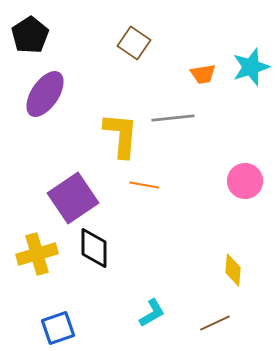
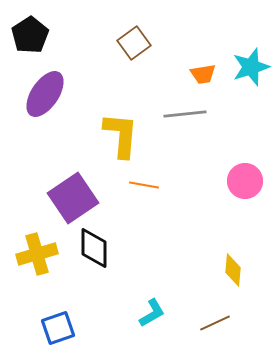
brown square: rotated 20 degrees clockwise
gray line: moved 12 px right, 4 px up
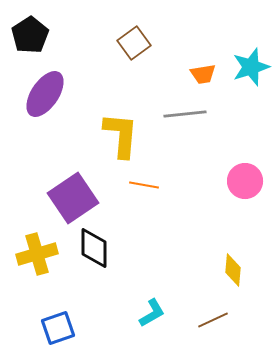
brown line: moved 2 px left, 3 px up
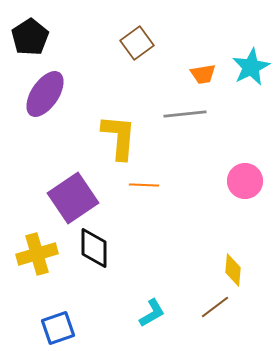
black pentagon: moved 2 px down
brown square: moved 3 px right
cyan star: rotated 9 degrees counterclockwise
yellow L-shape: moved 2 px left, 2 px down
orange line: rotated 8 degrees counterclockwise
brown line: moved 2 px right, 13 px up; rotated 12 degrees counterclockwise
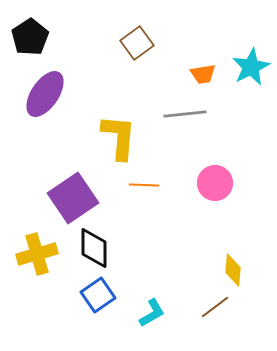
pink circle: moved 30 px left, 2 px down
blue square: moved 40 px right, 33 px up; rotated 16 degrees counterclockwise
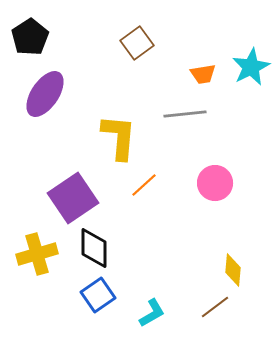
orange line: rotated 44 degrees counterclockwise
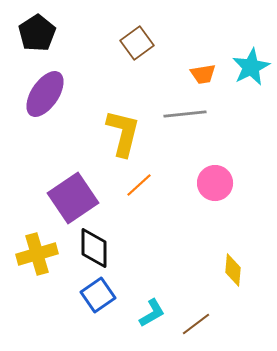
black pentagon: moved 7 px right, 4 px up
yellow L-shape: moved 4 px right, 4 px up; rotated 9 degrees clockwise
orange line: moved 5 px left
brown line: moved 19 px left, 17 px down
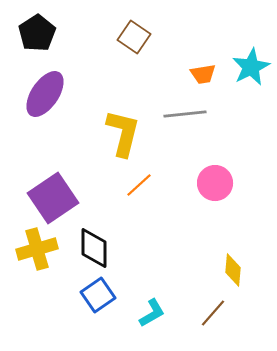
brown square: moved 3 px left, 6 px up; rotated 20 degrees counterclockwise
purple square: moved 20 px left
yellow cross: moved 5 px up
brown line: moved 17 px right, 11 px up; rotated 12 degrees counterclockwise
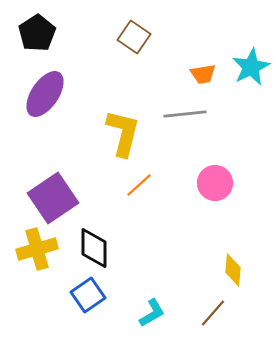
blue square: moved 10 px left
